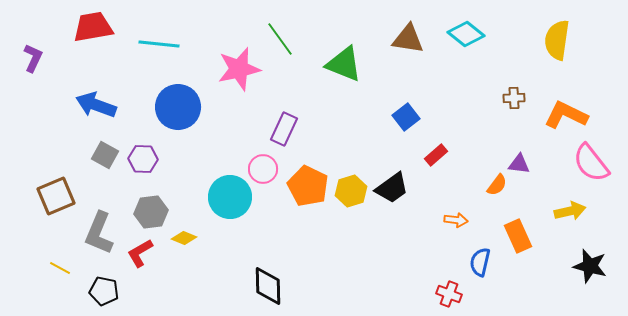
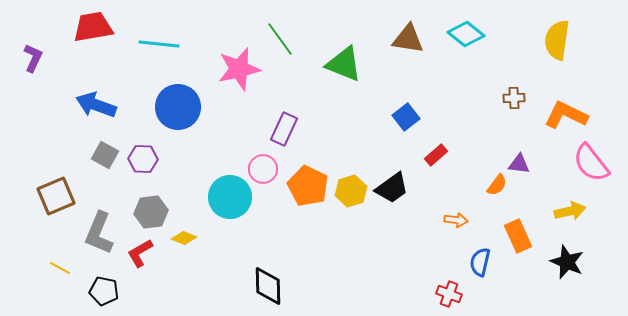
black star: moved 23 px left, 4 px up; rotated 8 degrees clockwise
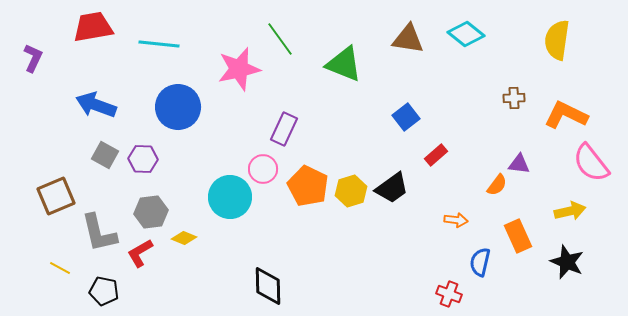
gray L-shape: rotated 36 degrees counterclockwise
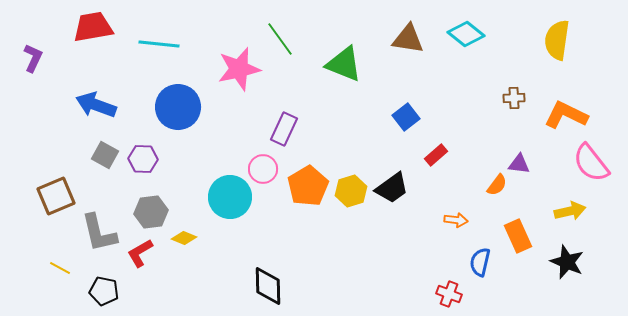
orange pentagon: rotated 15 degrees clockwise
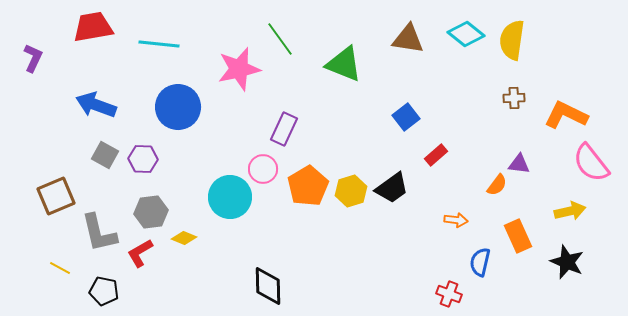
yellow semicircle: moved 45 px left
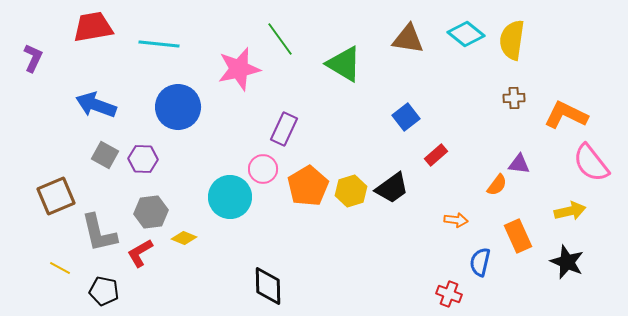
green triangle: rotated 9 degrees clockwise
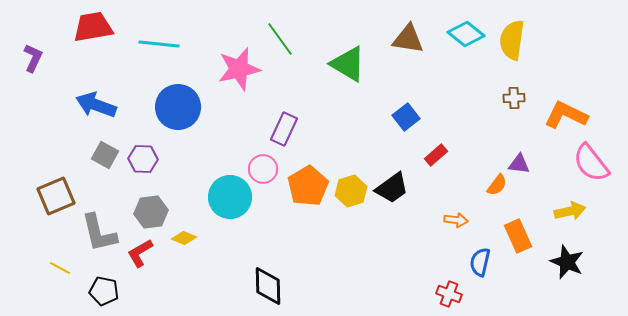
green triangle: moved 4 px right
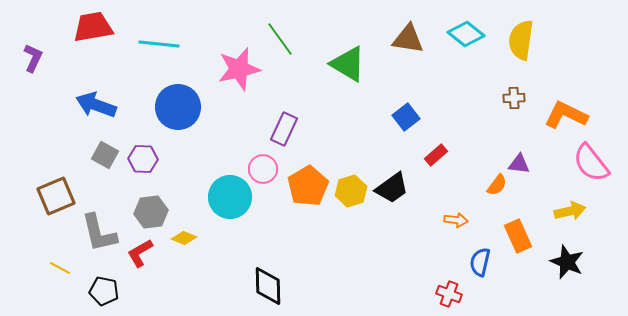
yellow semicircle: moved 9 px right
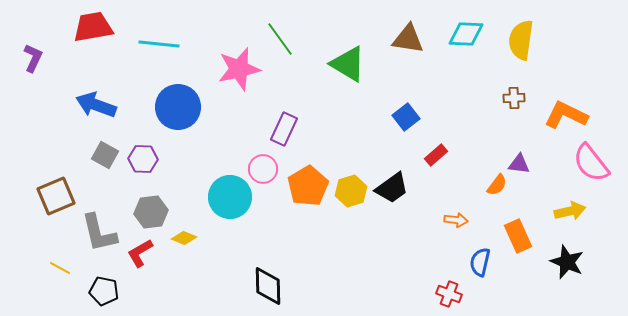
cyan diamond: rotated 36 degrees counterclockwise
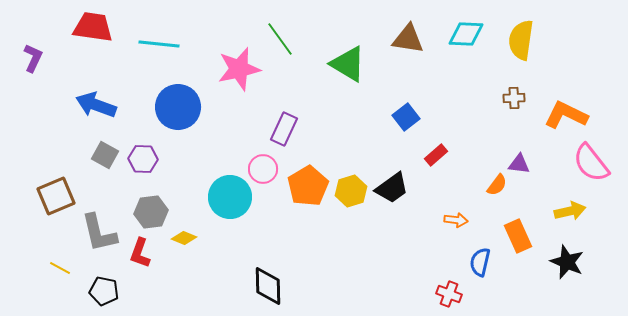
red trapezoid: rotated 18 degrees clockwise
red L-shape: rotated 40 degrees counterclockwise
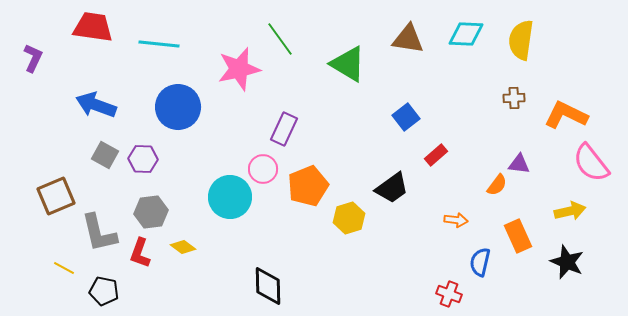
orange pentagon: rotated 9 degrees clockwise
yellow hexagon: moved 2 px left, 27 px down
yellow diamond: moved 1 px left, 9 px down; rotated 15 degrees clockwise
yellow line: moved 4 px right
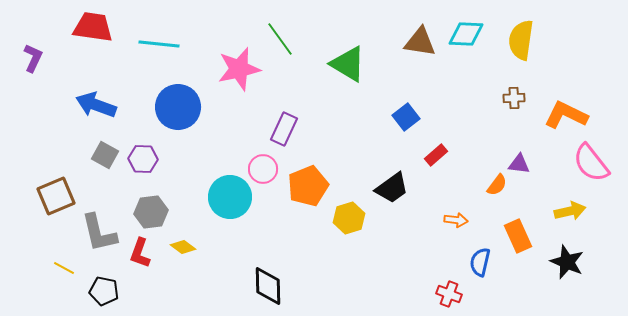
brown triangle: moved 12 px right, 3 px down
